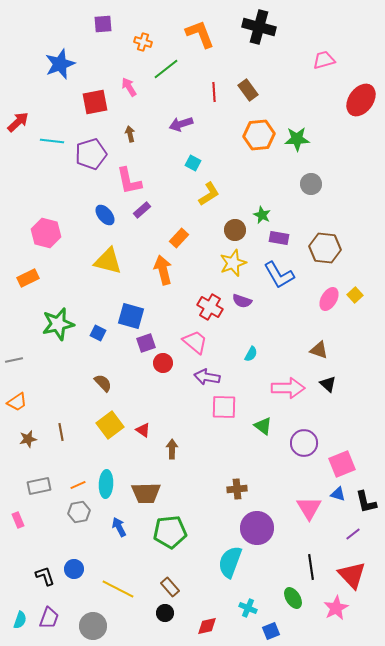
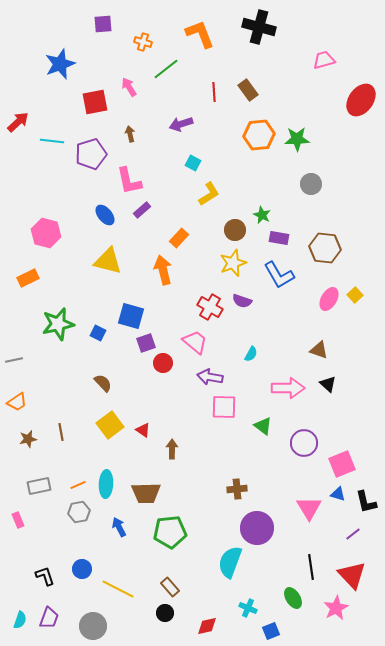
purple arrow at (207, 377): moved 3 px right
blue circle at (74, 569): moved 8 px right
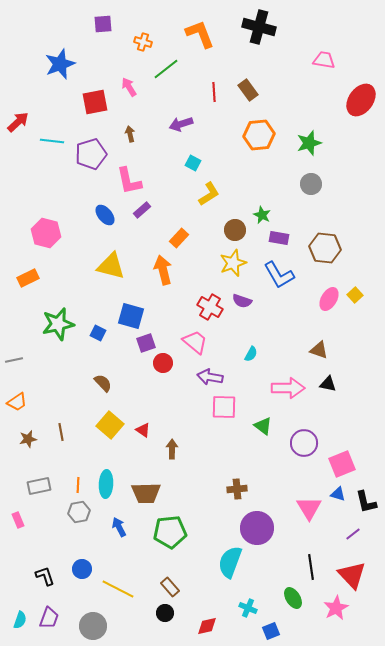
pink trapezoid at (324, 60): rotated 25 degrees clockwise
green star at (297, 139): moved 12 px right, 4 px down; rotated 15 degrees counterclockwise
yellow triangle at (108, 261): moved 3 px right, 5 px down
black triangle at (328, 384): rotated 30 degrees counterclockwise
yellow square at (110, 425): rotated 12 degrees counterclockwise
orange line at (78, 485): rotated 63 degrees counterclockwise
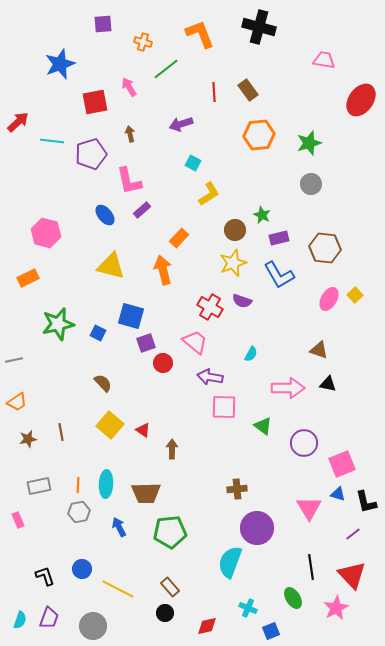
purple rectangle at (279, 238): rotated 24 degrees counterclockwise
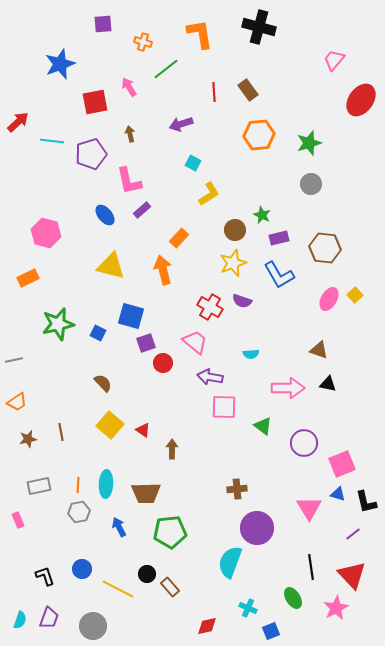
orange L-shape at (200, 34): rotated 12 degrees clockwise
pink trapezoid at (324, 60): moved 10 px right; rotated 60 degrees counterclockwise
cyan semicircle at (251, 354): rotated 56 degrees clockwise
black circle at (165, 613): moved 18 px left, 39 px up
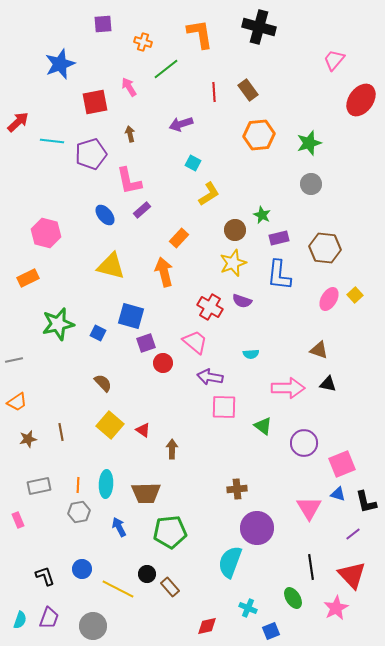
orange arrow at (163, 270): moved 1 px right, 2 px down
blue L-shape at (279, 275): rotated 36 degrees clockwise
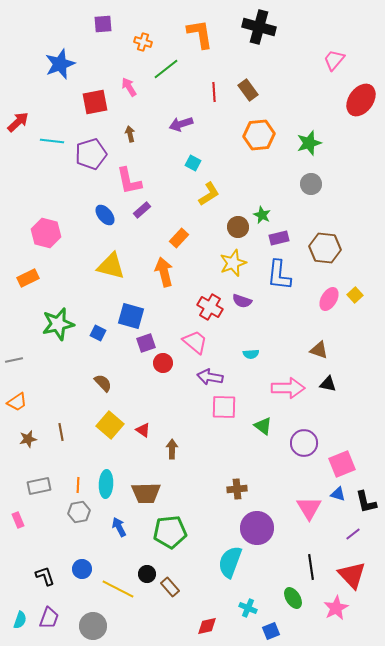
brown circle at (235, 230): moved 3 px right, 3 px up
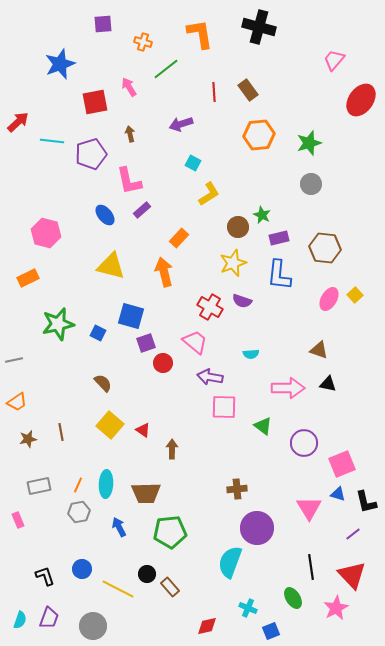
orange line at (78, 485): rotated 21 degrees clockwise
